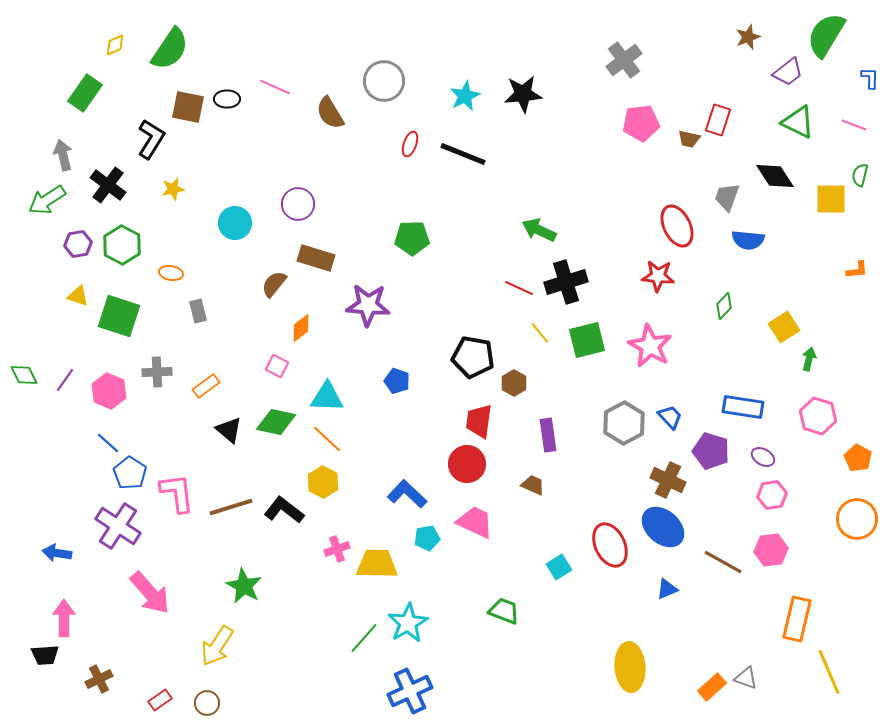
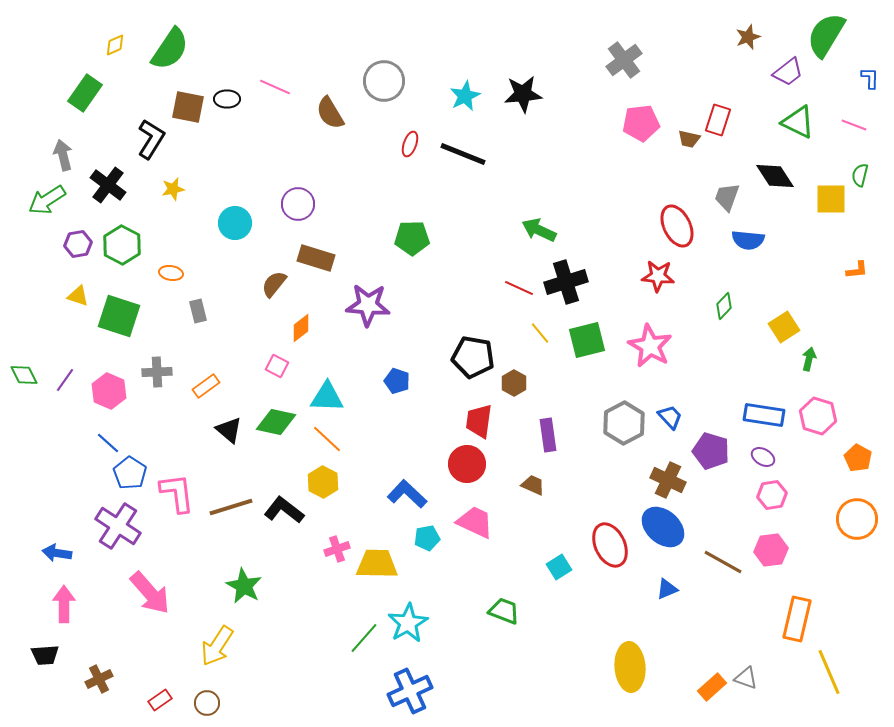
blue rectangle at (743, 407): moved 21 px right, 8 px down
pink arrow at (64, 618): moved 14 px up
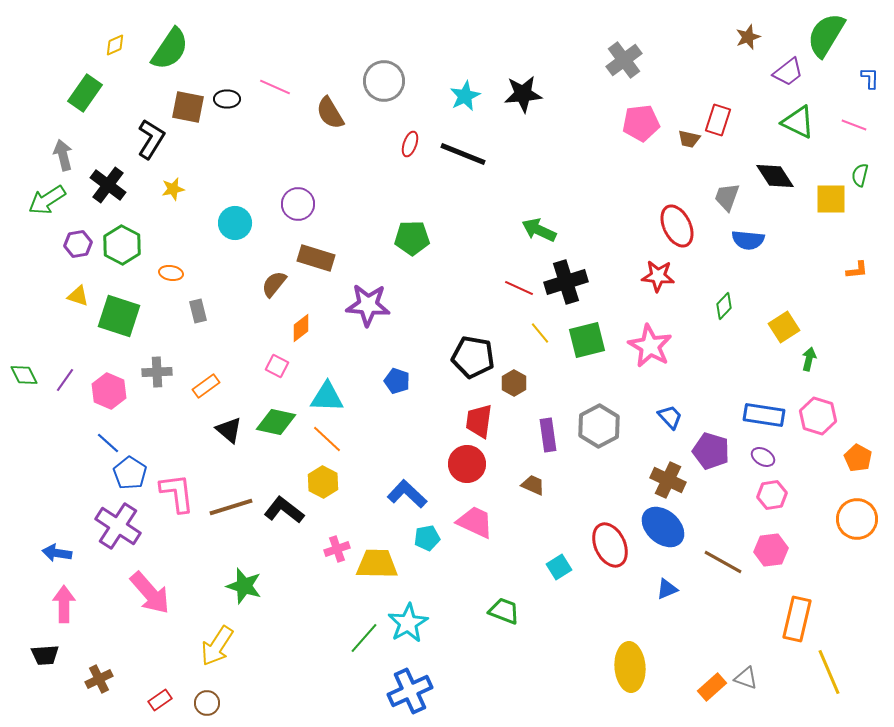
gray hexagon at (624, 423): moved 25 px left, 3 px down
green star at (244, 586): rotated 12 degrees counterclockwise
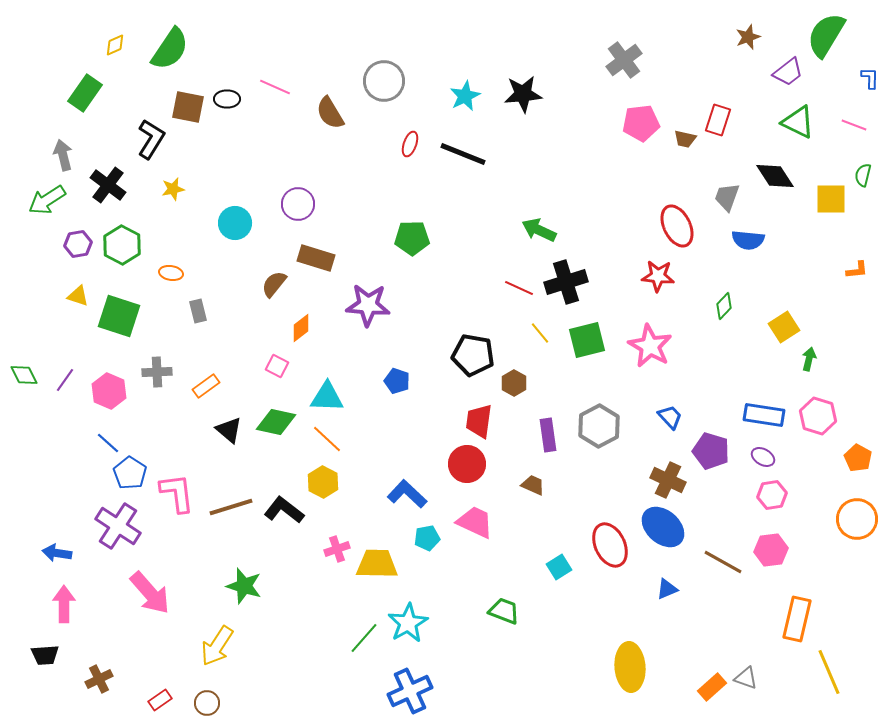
brown trapezoid at (689, 139): moved 4 px left
green semicircle at (860, 175): moved 3 px right
black pentagon at (473, 357): moved 2 px up
